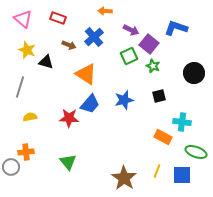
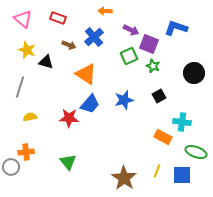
purple square: rotated 18 degrees counterclockwise
black square: rotated 16 degrees counterclockwise
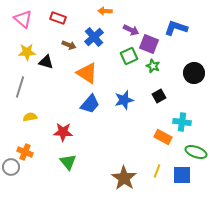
yellow star: moved 2 px down; rotated 24 degrees counterclockwise
orange triangle: moved 1 px right, 1 px up
red star: moved 6 px left, 14 px down
orange cross: moved 1 px left; rotated 28 degrees clockwise
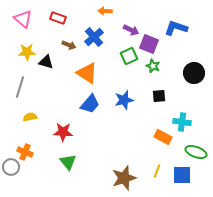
black square: rotated 24 degrees clockwise
brown star: rotated 20 degrees clockwise
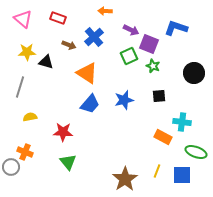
brown star: moved 1 px right, 1 px down; rotated 15 degrees counterclockwise
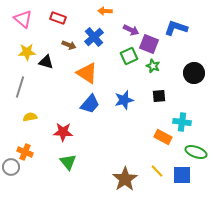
yellow line: rotated 64 degrees counterclockwise
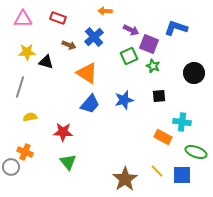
pink triangle: rotated 42 degrees counterclockwise
